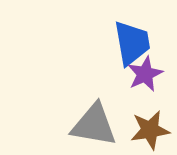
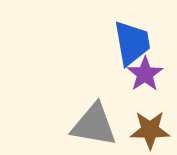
purple star: rotated 9 degrees counterclockwise
brown star: rotated 9 degrees clockwise
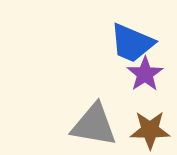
blue trapezoid: rotated 123 degrees clockwise
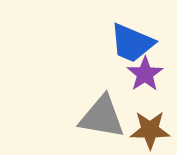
gray triangle: moved 8 px right, 8 px up
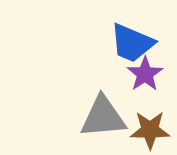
gray triangle: moved 1 px right; rotated 15 degrees counterclockwise
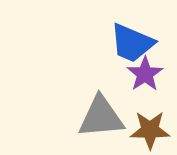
gray triangle: moved 2 px left
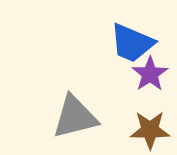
purple star: moved 5 px right
gray triangle: moved 26 px left; rotated 9 degrees counterclockwise
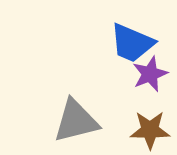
purple star: rotated 12 degrees clockwise
gray triangle: moved 1 px right, 4 px down
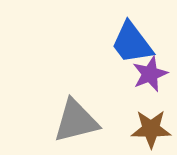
blue trapezoid: rotated 30 degrees clockwise
brown star: moved 1 px right, 1 px up
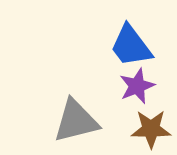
blue trapezoid: moved 1 px left, 3 px down
purple star: moved 13 px left, 12 px down
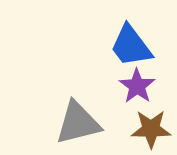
purple star: rotated 15 degrees counterclockwise
gray triangle: moved 2 px right, 2 px down
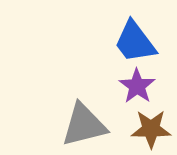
blue trapezoid: moved 4 px right, 4 px up
gray triangle: moved 6 px right, 2 px down
